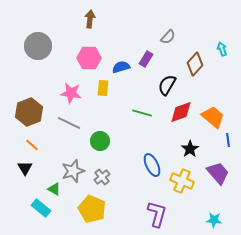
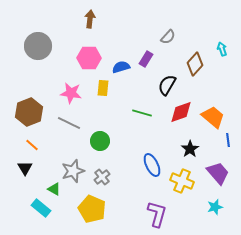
cyan star: moved 1 px right, 13 px up; rotated 21 degrees counterclockwise
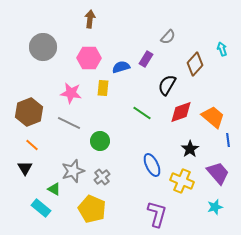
gray circle: moved 5 px right, 1 px down
green line: rotated 18 degrees clockwise
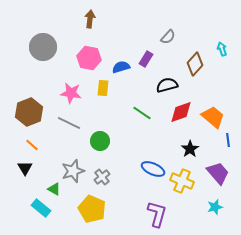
pink hexagon: rotated 10 degrees clockwise
black semicircle: rotated 45 degrees clockwise
blue ellipse: moved 1 px right, 4 px down; rotated 40 degrees counterclockwise
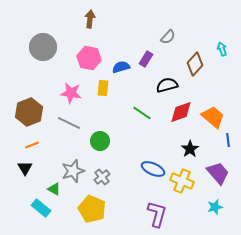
orange line: rotated 64 degrees counterclockwise
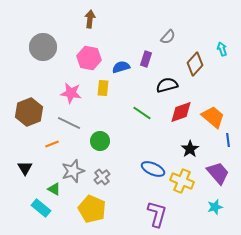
purple rectangle: rotated 14 degrees counterclockwise
orange line: moved 20 px right, 1 px up
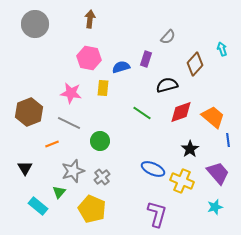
gray circle: moved 8 px left, 23 px up
green triangle: moved 5 px right, 3 px down; rotated 40 degrees clockwise
cyan rectangle: moved 3 px left, 2 px up
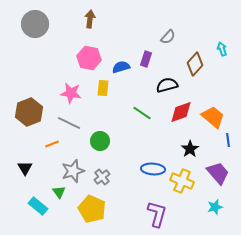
blue ellipse: rotated 20 degrees counterclockwise
green triangle: rotated 16 degrees counterclockwise
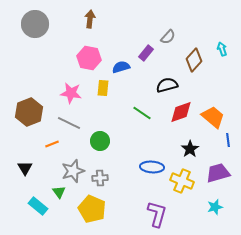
purple rectangle: moved 6 px up; rotated 21 degrees clockwise
brown diamond: moved 1 px left, 4 px up
blue ellipse: moved 1 px left, 2 px up
purple trapezoid: rotated 65 degrees counterclockwise
gray cross: moved 2 px left, 1 px down; rotated 35 degrees clockwise
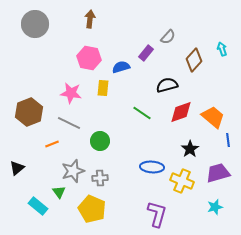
black triangle: moved 8 px left; rotated 21 degrees clockwise
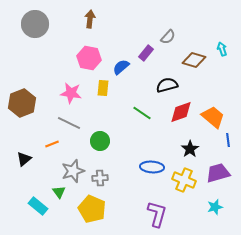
brown diamond: rotated 65 degrees clockwise
blue semicircle: rotated 24 degrees counterclockwise
brown hexagon: moved 7 px left, 9 px up
black triangle: moved 7 px right, 9 px up
yellow cross: moved 2 px right, 1 px up
